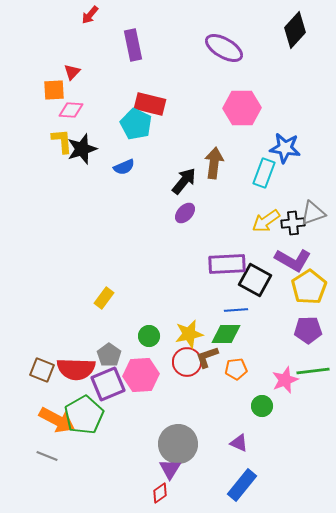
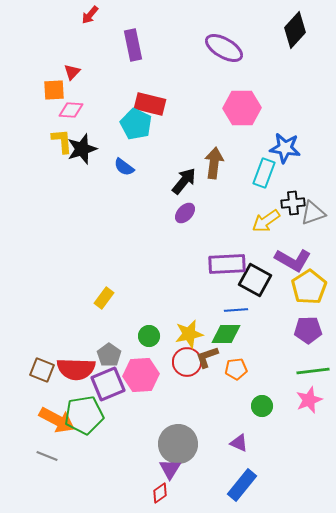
blue semicircle at (124, 167): rotated 60 degrees clockwise
black cross at (293, 223): moved 20 px up
pink star at (285, 380): moved 24 px right, 20 px down
green pentagon at (84, 415): rotated 21 degrees clockwise
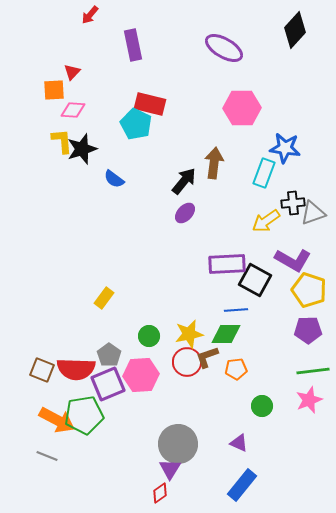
pink diamond at (71, 110): moved 2 px right
blue semicircle at (124, 167): moved 10 px left, 12 px down
yellow pentagon at (309, 287): moved 3 px down; rotated 20 degrees counterclockwise
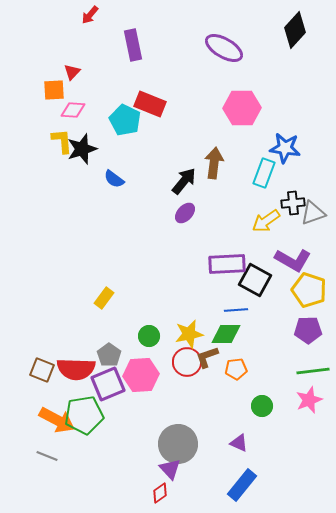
red rectangle at (150, 104): rotated 8 degrees clockwise
cyan pentagon at (136, 124): moved 11 px left, 4 px up
purple triangle at (170, 469): rotated 15 degrees counterclockwise
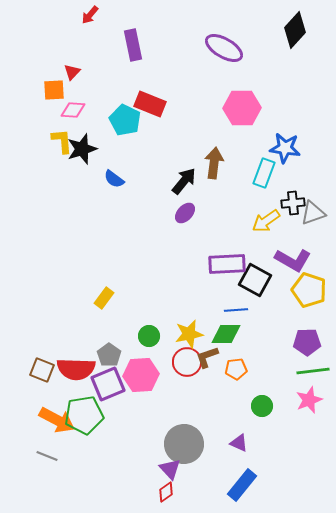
purple pentagon at (308, 330): moved 1 px left, 12 px down
gray circle at (178, 444): moved 6 px right
red diamond at (160, 493): moved 6 px right, 1 px up
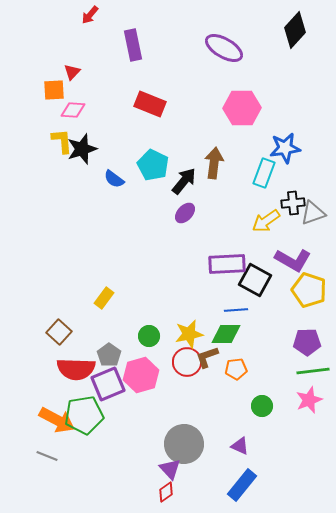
cyan pentagon at (125, 120): moved 28 px right, 45 px down
blue star at (285, 148): rotated 16 degrees counterclockwise
brown square at (42, 370): moved 17 px right, 38 px up; rotated 20 degrees clockwise
pink hexagon at (141, 375): rotated 12 degrees counterclockwise
purple triangle at (239, 443): moved 1 px right, 3 px down
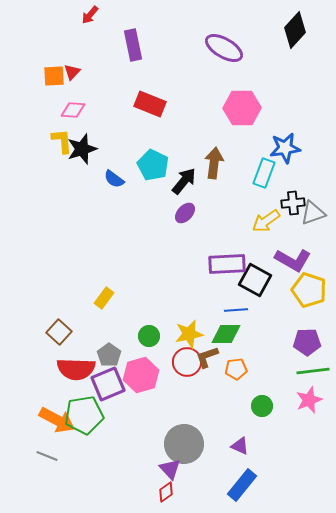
orange square at (54, 90): moved 14 px up
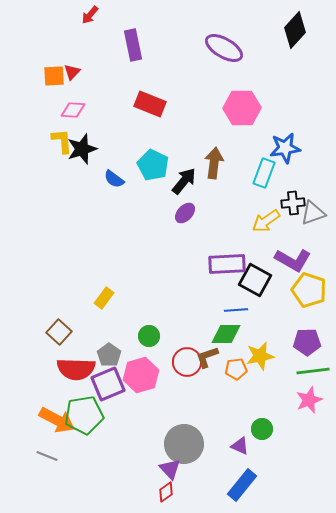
yellow star at (189, 334): moved 71 px right, 22 px down
green circle at (262, 406): moved 23 px down
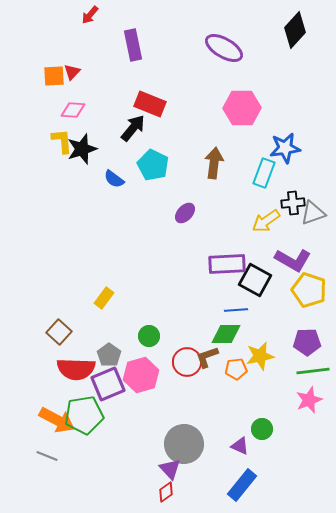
black arrow at (184, 181): moved 51 px left, 53 px up
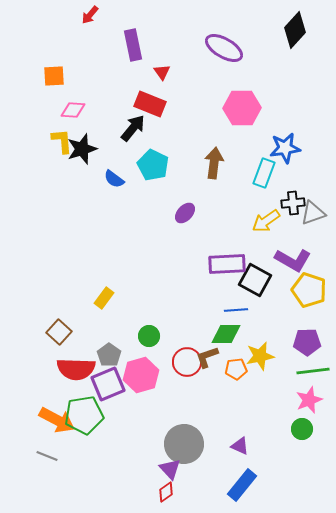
red triangle at (72, 72): moved 90 px right; rotated 18 degrees counterclockwise
green circle at (262, 429): moved 40 px right
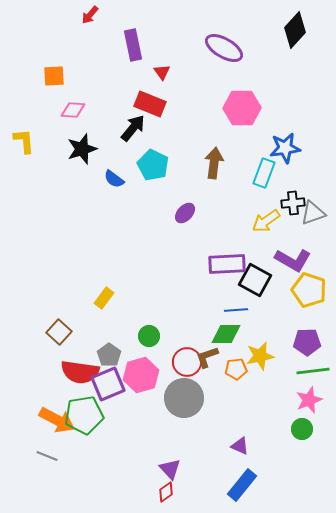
yellow L-shape at (62, 141): moved 38 px left
red semicircle at (76, 369): moved 4 px right, 3 px down; rotated 6 degrees clockwise
gray circle at (184, 444): moved 46 px up
